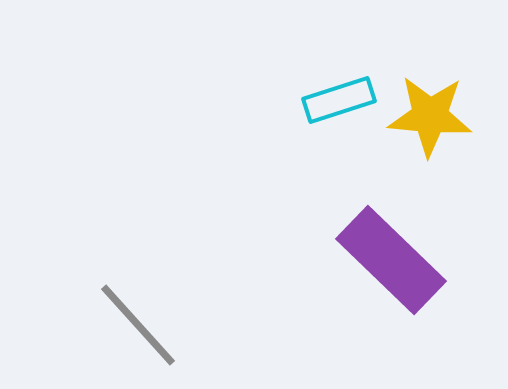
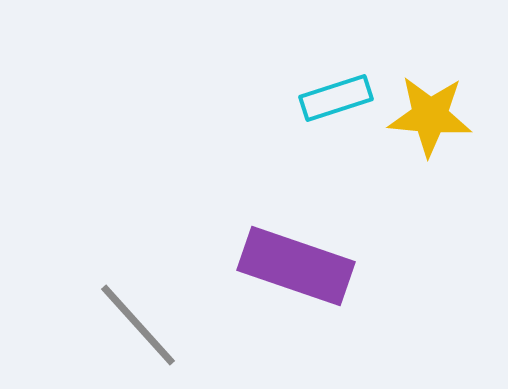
cyan rectangle: moved 3 px left, 2 px up
purple rectangle: moved 95 px left, 6 px down; rotated 25 degrees counterclockwise
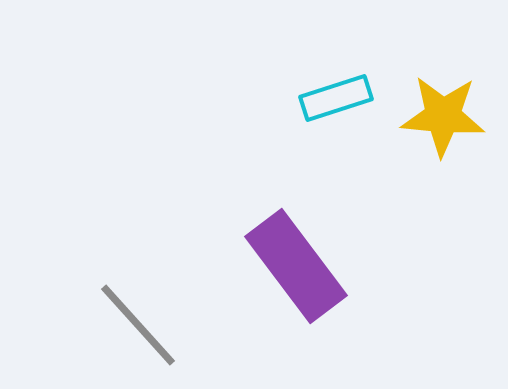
yellow star: moved 13 px right
purple rectangle: rotated 34 degrees clockwise
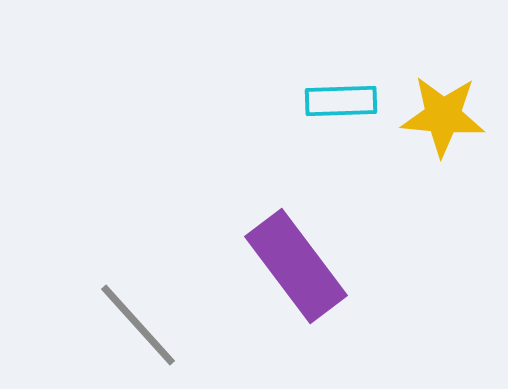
cyan rectangle: moved 5 px right, 3 px down; rotated 16 degrees clockwise
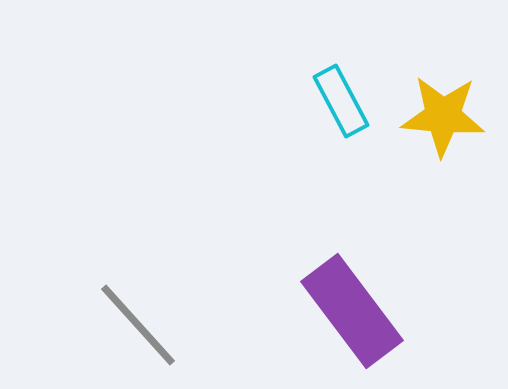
cyan rectangle: rotated 64 degrees clockwise
purple rectangle: moved 56 px right, 45 px down
